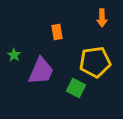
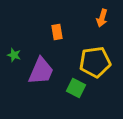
orange arrow: rotated 18 degrees clockwise
green star: rotated 16 degrees counterclockwise
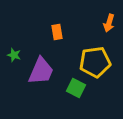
orange arrow: moved 7 px right, 5 px down
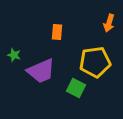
orange rectangle: rotated 14 degrees clockwise
purple trapezoid: rotated 44 degrees clockwise
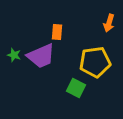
purple trapezoid: moved 15 px up
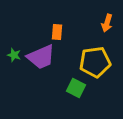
orange arrow: moved 2 px left
purple trapezoid: moved 1 px down
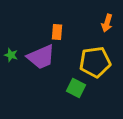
green star: moved 3 px left
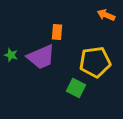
orange arrow: moved 1 px left, 8 px up; rotated 96 degrees clockwise
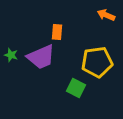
yellow pentagon: moved 2 px right
